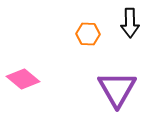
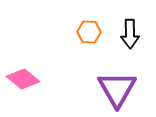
black arrow: moved 11 px down
orange hexagon: moved 1 px right, 2 px up
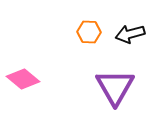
black arrow: rotated 76 degrees clockwise
purple triangle: moved 2 px left, 2 px up
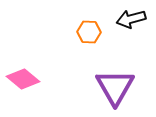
black arrow: moved 1 px right, 15 px up
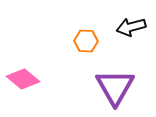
black arrow: moved 8 px down
orange hexagon: moved 3 px left, 9 px down
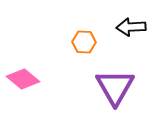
black arrow: rotated 12 degrees clockwise
orange hexagon: moved 2 px left, 1 px down
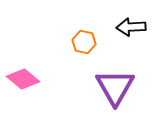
orange hexagon: rotated 10 degrees clockwise
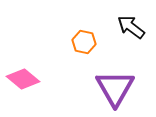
black arrow: rotated 40 degrees clockwise
purple triangle: moved 1 px down
